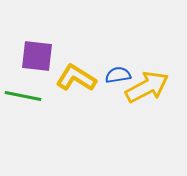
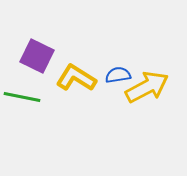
purple square: rotated 20 degrees clockwise
green line: moved 1 px left, 1 px down
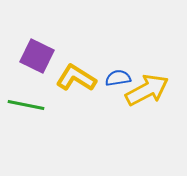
blue semicircle: moved 3 px down
yellow arrow: moved 3 px down
green line: moved 4 px right, 8 px down
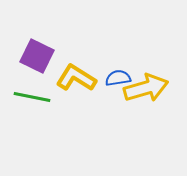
yellow arrow: moved 1 px left, 2 px up; rotated 12 degrees clockwise
green line: moved 6 px right, 8 px up
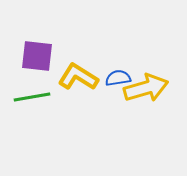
purple square: rotated 20 degrees counterclockwise
yellow L-shape: moved 2 px right, 1 px up
green line: rotated 21 degrees counterclockwise
